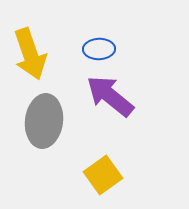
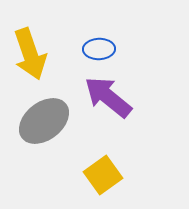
purple arrow: moved 2 px left, 1 px down
gray ellipse: rotated 45 degrees clockwise
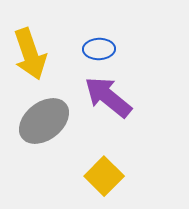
yellow square: moved 1 px right, 1 px down; rotated 9 degrees counterclockwise
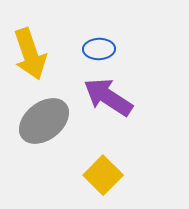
purple arrow: rotated 6 degrees counterclockwise
yellow square: moved 1 px left, 1 px up
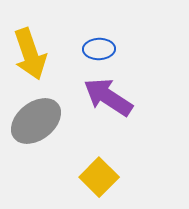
gray ellipse: moved 8 px left
yellow square: moved 4 px left, 2 px down
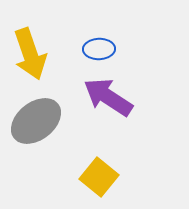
yellow square: rotated 6 degrees counterclockwise
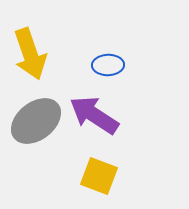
blue ellipse: moved 9 px right, 16 px down
purple arrow: moved 14 px left, 18 px down
yellow square: moved 1 px up; rotated 18 degrees counterclockwise
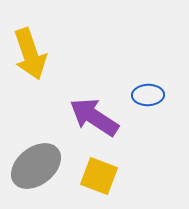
blue ellipse: moved 40 px right, 30 px down
purple arrow: moved 2 px down
gray ellipse: moved 45 px down
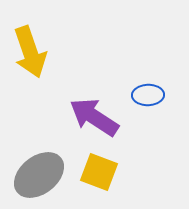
yellow arrow: moved 2 px up
gray ellipse: moved 3 px right, 9 px down
yellow square: moved 4 px up
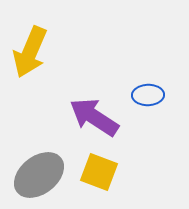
yellow arrow: rotated 42 degrees clockwise
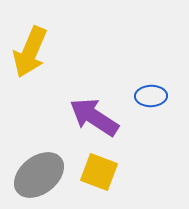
blue ellipse: moved 3 px right, 1 px down
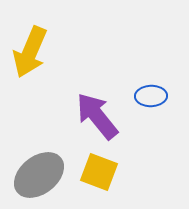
purple arrow: moved 3 px right, 1 px up; rotated 18 degrees clockwise
